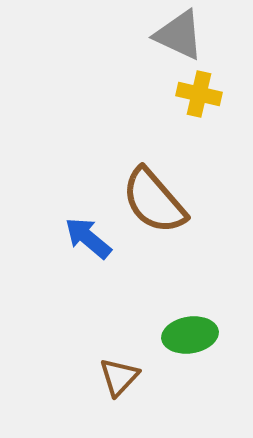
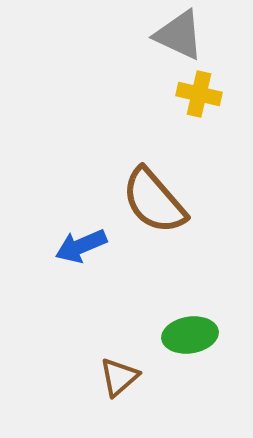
blue arrow: moved 7 px left, 8 px down; rotated 63 degrees counterclockwise
brown triangle: rotated 6 degrees clockwise
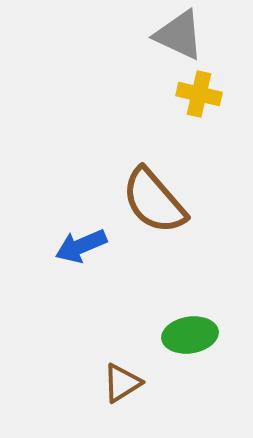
brown triangle: moved 3 px right, 6 px down; rotated 9 degrees clockwise
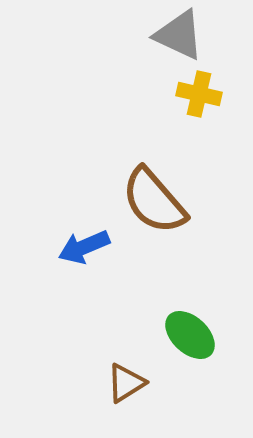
blue arrow: moved 3 px right, 1 px down
green ellipse: rotated 52 degrees clockwise
brown triangle: moved 4 px right
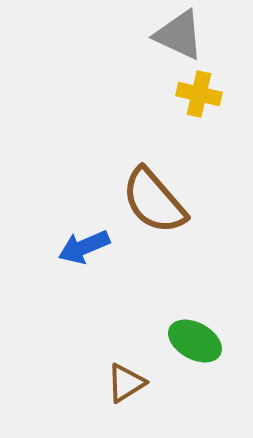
green ellipse: moved 5 px right, 6 px down; rotated 14 degrees counterclockwise
